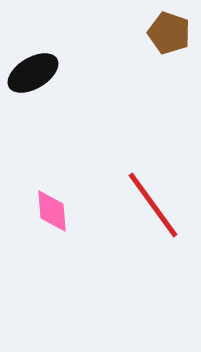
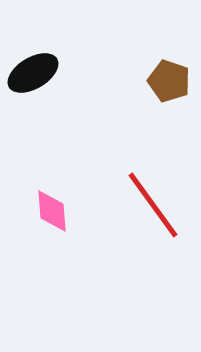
brown pentagon: moved 48 px down
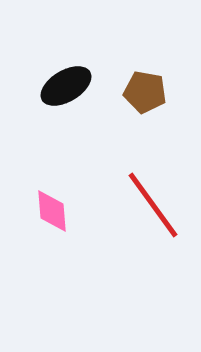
black ellipse: moved 33 px right, 13 px down
brown pentagon: moved 24 px left, 11 px down; rotated 9 degrees counterclockwise
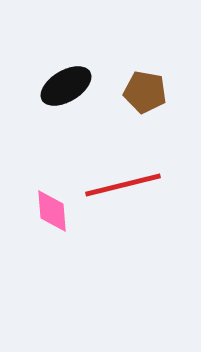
red line: moved 30 px left, 20 px up; rotated 68 degrees counterclockwise
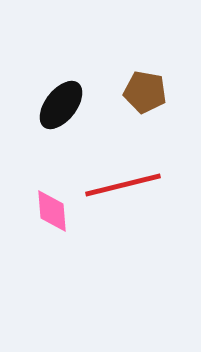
black ellipse: moved 5 px left, 19 px down; rotated 21 degrees counterclockwise
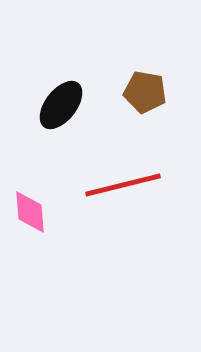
pink diamond: moved 22 px left, 1 px down
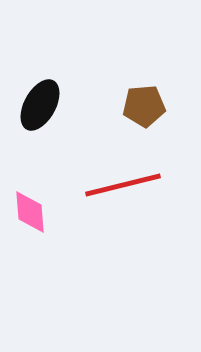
brown pentagon: moved 1 px left, 14 px down; rotated 15 degrees counterclockwise
black ellipse: moved 21 px left; rotated 9 degrees counterclockwise
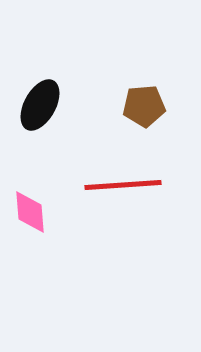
red line: rotated 10 degrees clockwise
